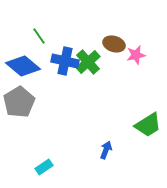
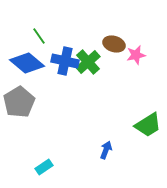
blue diamond: moved 4 px right, 3 px up
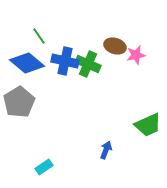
brown ellipse: moved 1 px right, 2 px down
green cross: moved 2 px down; rotated 25 degrees counterclockwise
green trapezoid: rotated 8 degrees clockwise
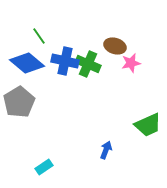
pink star: moved 5 px left, 8 px down
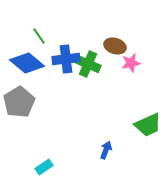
blue cross: moved 1 px right, 2 px up; rotated 20 degrees counterclockwise
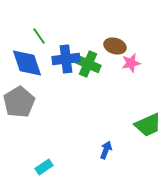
blue diamond: rotated 32 degrees clockwise
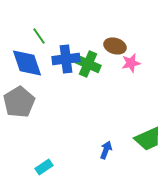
green trapezoid: moved 14 px down
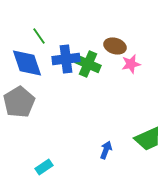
pink star: moved 1 px down
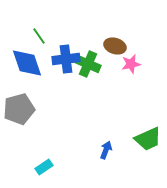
gray pentagon: moved 7 px down; rotated 16 degrees clockwise
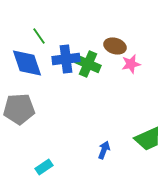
gray pentagon: rotated 12 degrees clockwise
blue arrow: moved 2 px left
